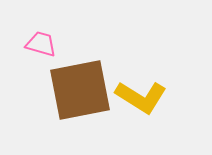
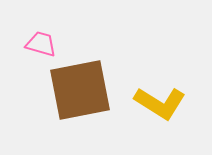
yellow L-shape: moved 19 px right, 6 px down
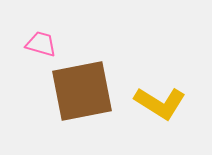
brown square: moved 2 px right, 1 px down
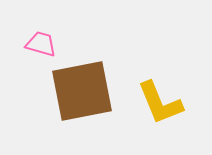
yellow L-shape: rotated 36 degrees clockwise
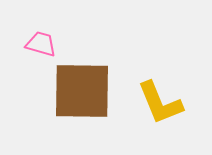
brown square: rotated 12 degrees clockwise
